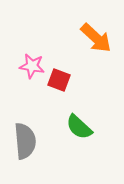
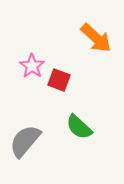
pink star: rotated 25 degrees clockwise
gray semicircle: rotated 135 degrees counterclockwise
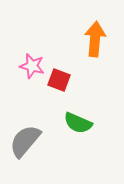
orange arrow: moved 1 px left, 1 px down; rotated 128 degrees counterclockwise
pink star: rotated 20 degrees counterclockwise
green semicircle: moved 1 px left, 4 px up; rotated 20 degrees counterclockwise
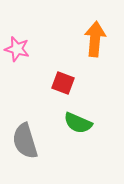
pink star: moved 15 px left, 17 px up
red square: moved 4 px right, 3 px down
gray semicircle: rotated 57 degrees counterclockwise
